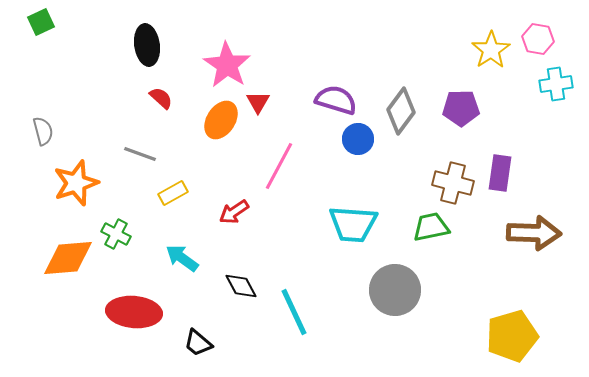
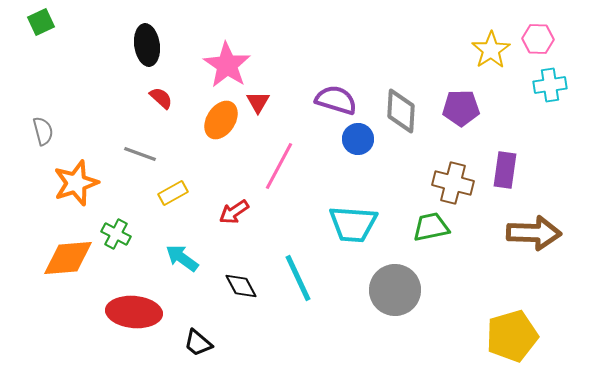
pink hexagon: rotated 8 degrees counterclockwise
cyan cross: moved 6 px left, 1 px down
gray diamond: rotated 33 degrees counterclockwise
purple rectangle: moved 5 px right, 3 px up
cyan line: moved 4 px right, 34 px up
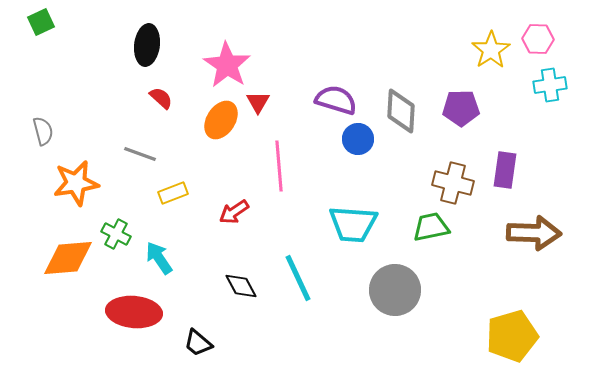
black ellipse: rotated 15 degrees clockwise
pink line: rotated 33 degrees counterclockwise
orange star: rotated 9 degrees clockwise
yellow rectangle: rotated 8 degrees clockwise
cyan arrow: moved 23 px left; rotated 20 degrees clockwise
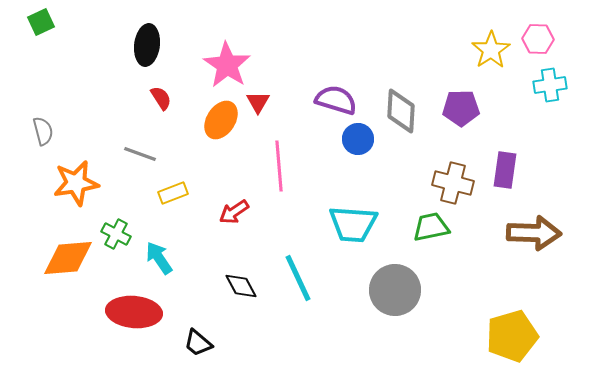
red semicircle: rotated 15 degrees clockwise
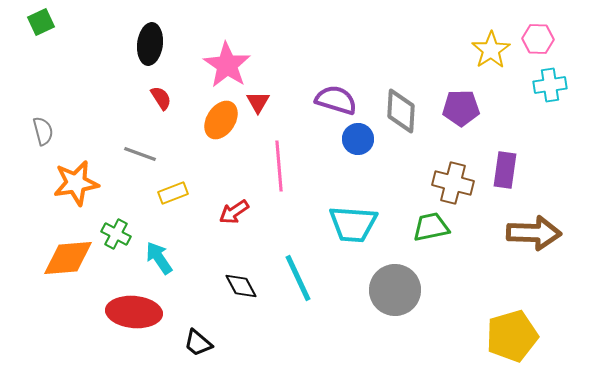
black ellipse: moved 3 px right, 1 px up
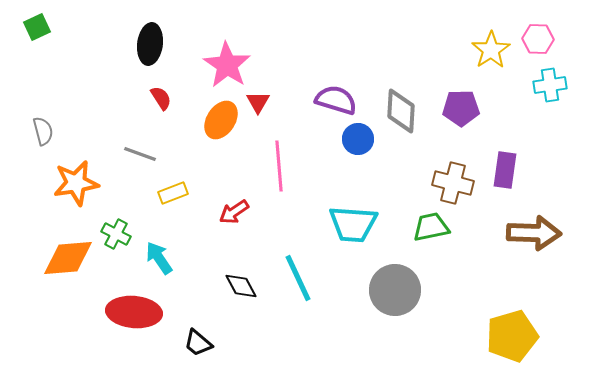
green square: moved 4 px left, 5 px down
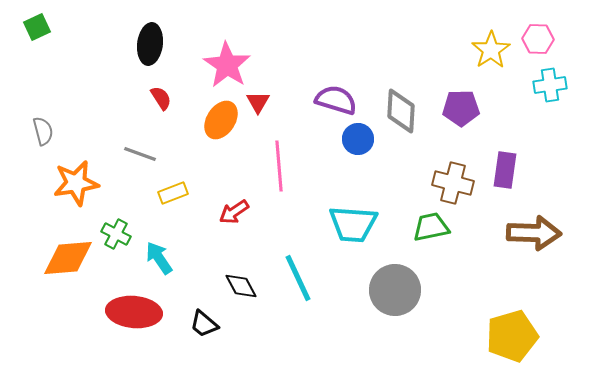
black trapezoid: moved 6 px right, 19 px up
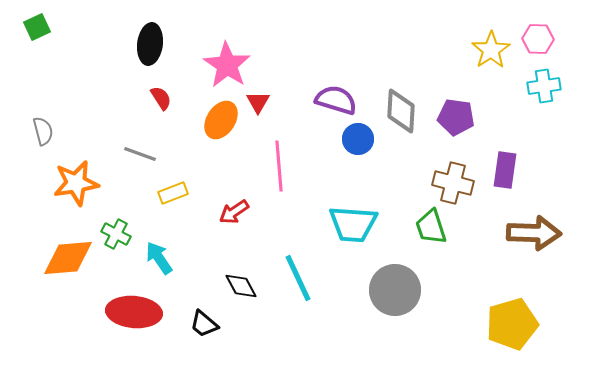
cyan cross: moved 6 px left, 1 px down
purple pentagon: moved 5 px left, 9 px down; rotated 9 degrees clockwise
green trapezoid: rotated 96 degrees counterclockwise
yellow pentagon: moved 12 px up
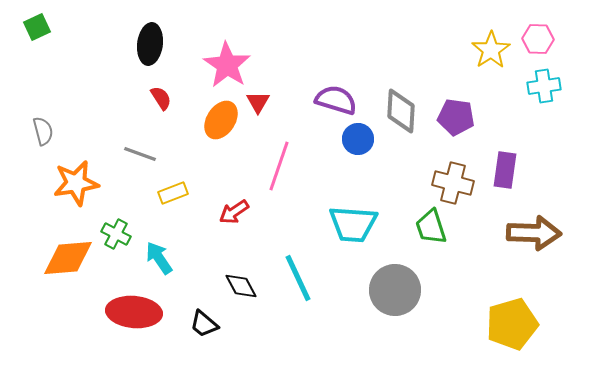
pink line: rotated 24 degrees clockwise
